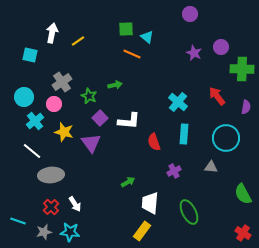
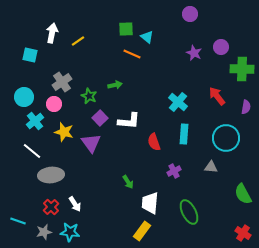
green arrow at (128, 182): rotated 88 degrees clockwise
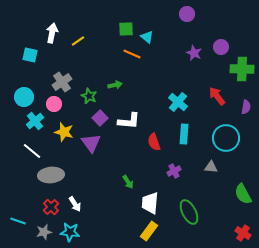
purple circle at (190, 14): moved 3 px left
yellow rectangle at (142, 231): moved 7 px right
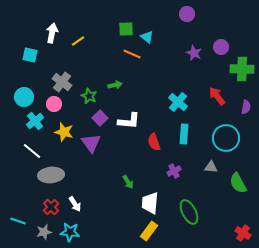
gray cross at (62, 82): rotated 18 degrees counterclockwise
green semicircle at (243, 194): moved 5 px left, 11 px up
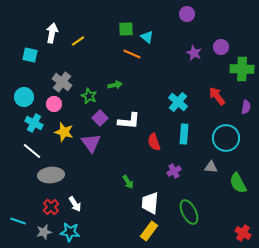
cyan cross at (35, 121): moved 1 px left, 2 px down; rotated 24 degrees counterclockwise
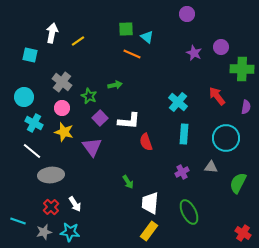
pink circle at (54, 104): moved 8 px right, 4 px down
red semicircle at (154, 142): moved 8 px left
purple triangle at (91, 143): moved 1 px right, 4 px down
purple cross at (174, 171): moved 8 px right, 1 px down
green semicircle at (238, 183): rotated 55 degrees clockwise
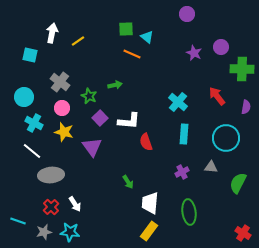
gray cross at (62, 82): moved 2 px left
green ellipse at (189, 212): rotated 20 degrees clockwise
